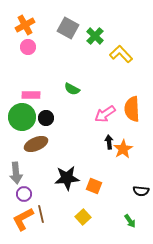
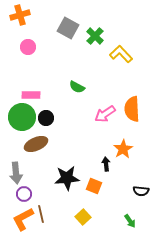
orange cross: moved 5 px left, 10 px up; rotated 12 degrees clockwise
green semicircle: moved 5 px right, 2 px up
black arrow: moved 3 px left, 22 px down
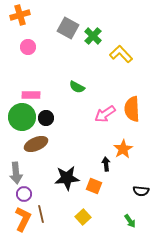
green cross: moved 2 px left
orange L-shape: rotated 145 degrees clockwise
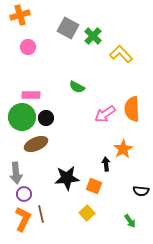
yellow square: moved 4 px right, 4 px up
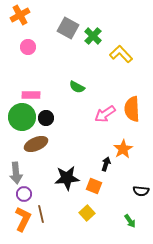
orange cross: rotated 12 degrees counterclockwise
black arrow: rotated 24 degrees clockwise
